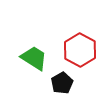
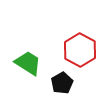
green trapezoid: moved 6 px left, 5 px down
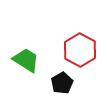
green trapezoid: moved 2 px left, 3 px up
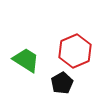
red hexagon: moved 5 px left, 1 px down; rotated 8 degrees clockwise
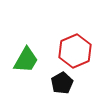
green trapezoid: rotated 88 degrees clockwise
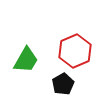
black pentagon: moved 1 px right, 1 px down
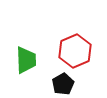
green trapezoid: rotated 32 degrees counterclockwise
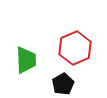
red hexagon: moved 3 px up
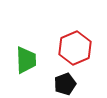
black pentagon: moved 2 px right; rotated 10 degrees clockwise
